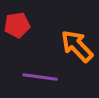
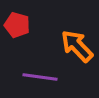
red pentagon: rotated 25 degrees clockwise
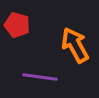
orange arrow: moved 2 px left, 1 px up; rotated 15 degrees clockwise
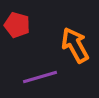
purple line: rotated 24 degrees counterclockwise
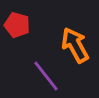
purple line: moved 6 px right, 1 px up; rotated 68 degrees clockwise
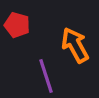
purple line: rotated 20 degrees clockwise
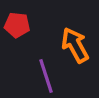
red pentagon: rotated 10 degrees counterclockwise
